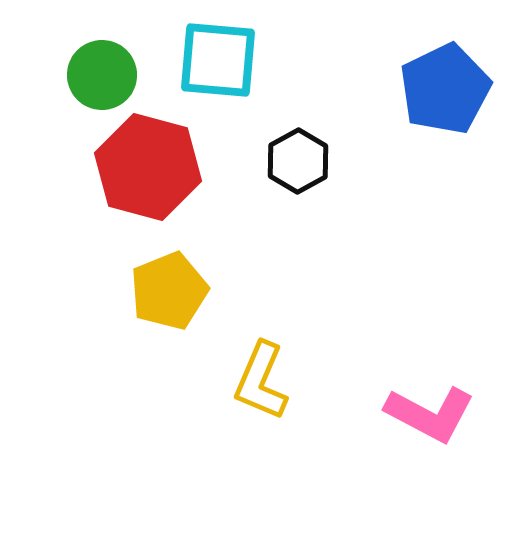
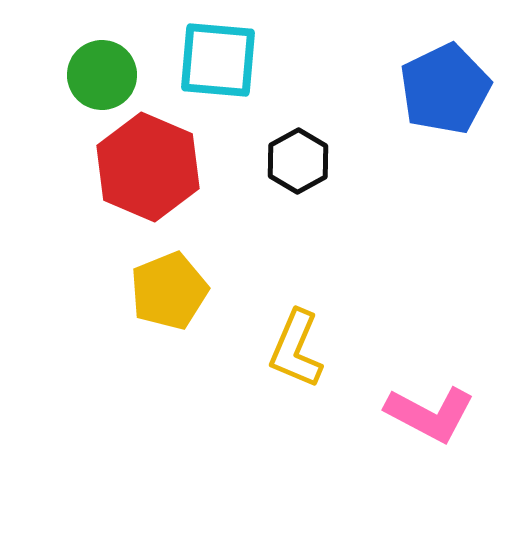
red hexagon: rotated 8 degrees clockwise
yellow L-shape: moved 35 px right, 32 px up
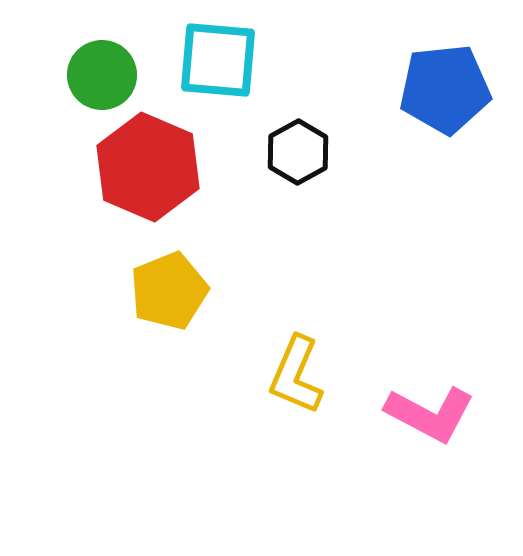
blue pentagon: rotated 20 degrees clockwise
black hexagon: moved 9 px up
yellow L-shape: moved 26 px down
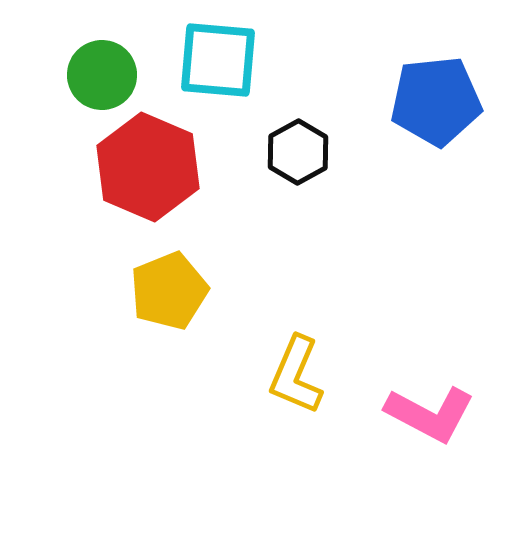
blue pentagon: moved 9 px left, 12 px down
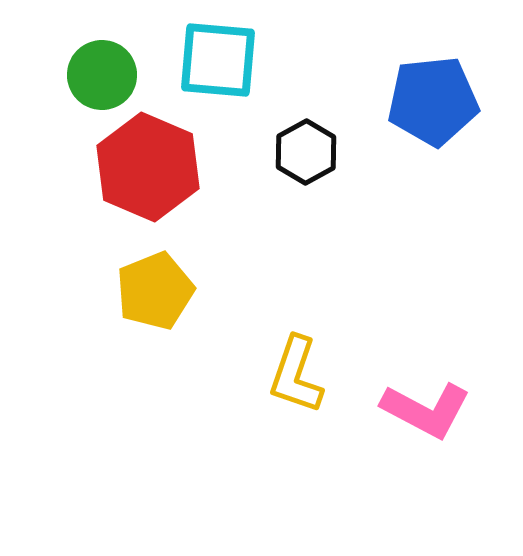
blue pentagon: moved 3 px left
black hexagon: moved 8 px right
yellow pentagon: moved 14 px left
yellow L-shape: rotated 4 degrees counterclockwise
pink L-shape: moved 4 px left, 4 px up
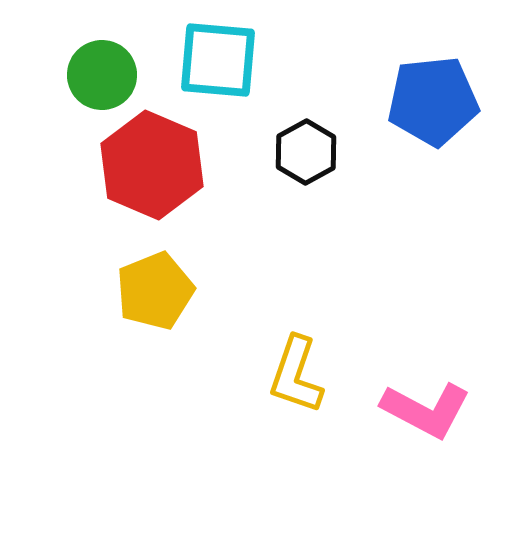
red hexagon: moved 4 px right, 2 px up
